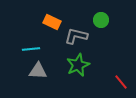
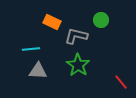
green star: rotated 15 degrees counterclockwise
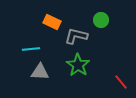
gray triangle: moved 2 px right, 1 px down
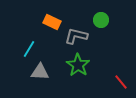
cyan line: moved 2 px left; rotated 54 degrees counterclockwise
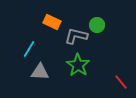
green circle: moved 4 px left, 5 px down
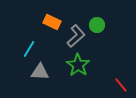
gray L-shape: rotated 125 degrees clockwise
red line: moved 3 px down
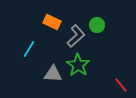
gray triangle: moved 13 px right, 2 px down
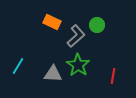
cyan line: moved 11 px left, 17 px down
red line: moved 8 px left, 9 px up; rotated 49 degrees clockwise
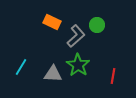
cyan line: moved 3 px right, 1 px down
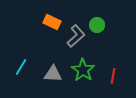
green star: moved 5 px right, 5 px down
